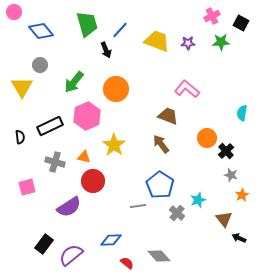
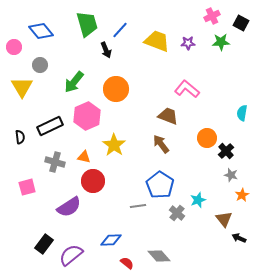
pink circle at (14, 12): moved 35 px down
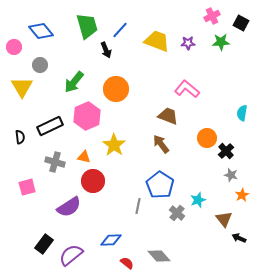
green trapezoid at (87, 24): moved 2 px down
gray line at (138, 206): rotated 70 degrees counterclockwise
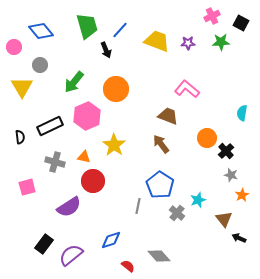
blue diamond at (111, 240): rotated 15 degrees counterclockwise
red semicircle at (127, 263): moved 1 px right, 3 px down
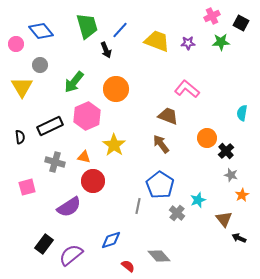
pink circle at (14, 47): moved 2 px right, 3 px up
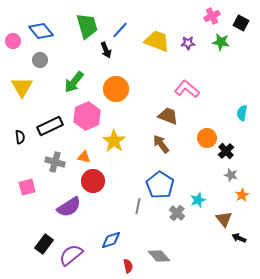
green star at (221, 42): rotated 12 degrees clockwise
pink circle at (16, 44): moved 3 px left, 3 px up
gray circle at (40, 65): moved 5 px up
yellow star at (114, 145): moved 4 px up
red semicircle at (128, 266): rotated 40 degrees clockwise
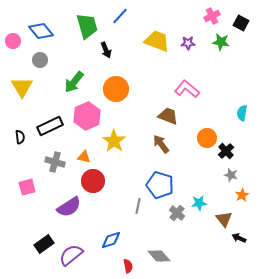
blue line at (120, 30): moved 14 px up
blue pentagon at (160, 185): rotated 16 degrees counterclockwise
cyan star at (198, 200): moved 1 px right, 3 px down; rotated 14 degrees clockwise
black rectangle at (44, 244): rotated 18 degrees clockwise
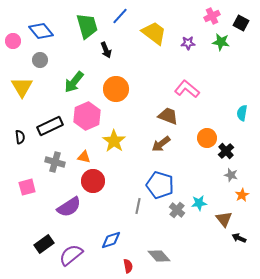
yellow trapezoid at (157, 41): moved 3 px left, 8 px up; rotated 16 degrees clockwise
brown arrow at (161, 144): rotated 90 degrees counterclockwise
gray cross at (177, 213): moved 3 px up
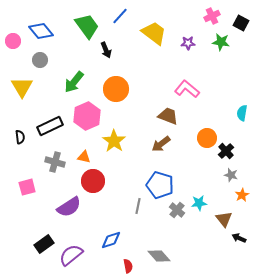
green trapezoid at (87, 26): rotated 20 degrees counterclockwise
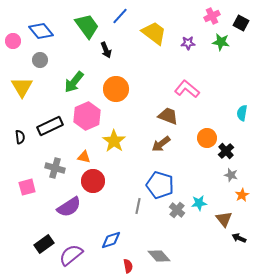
gray cross at (55, 162): moved 6 px down
